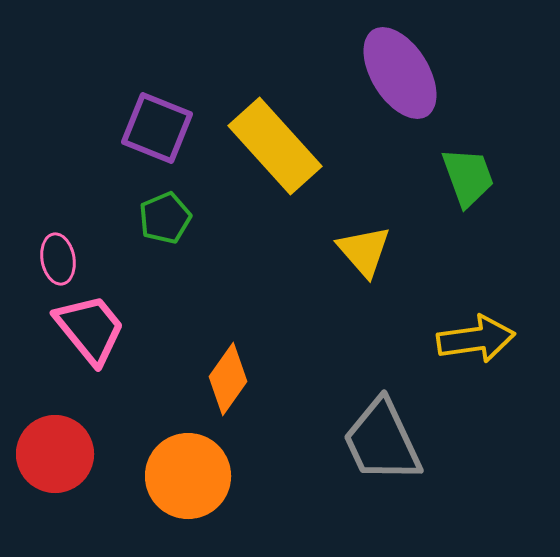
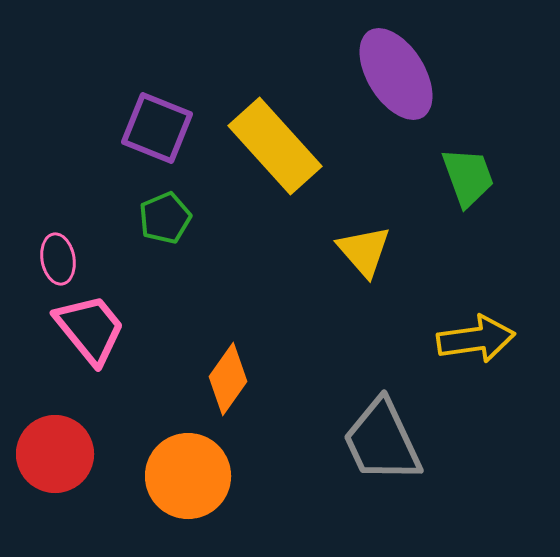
purple ellipse: moved 4 px left, 1 px down
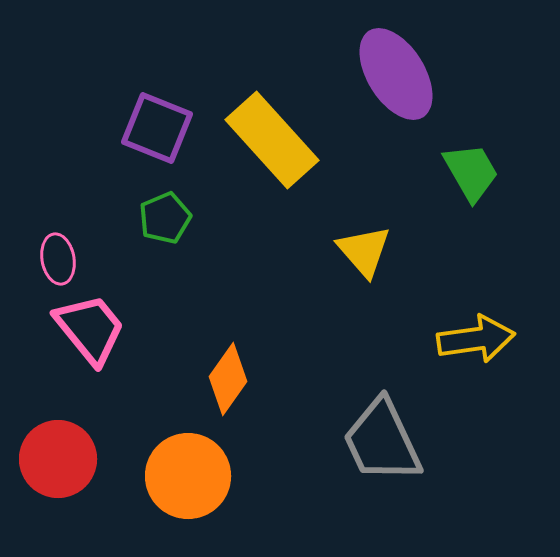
yellow rectangle: moved 3 px left, 6 px up
green trapezoid: moved 3 px right, 5 px up; rotated 10 degrees counterclockwise
red circle: moved 3 px right, 5 px down
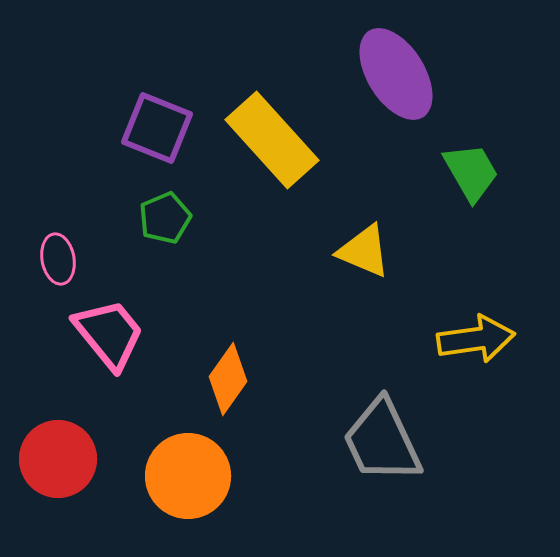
yellow triangle: rotated 26 degrees counterclockwise
pink trapezoid: moved 19 px right, 5 px down
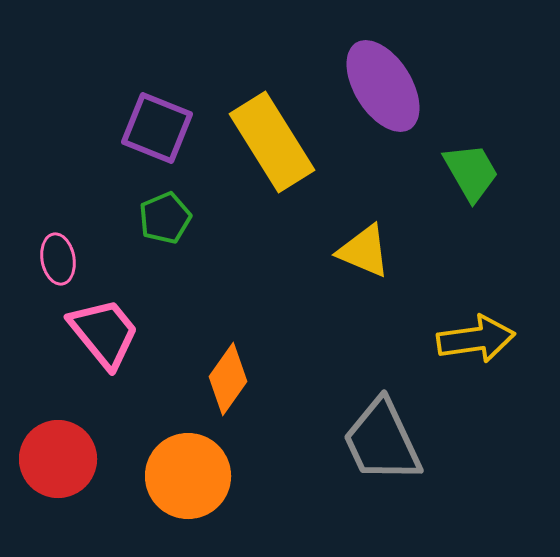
purple ellipse: moved 13 px left, 12 px down
yellow rectangle: moved 2 px down; rotated 10 degrees clockwise
pink trapezoid: moved 5 px left, 1 px up
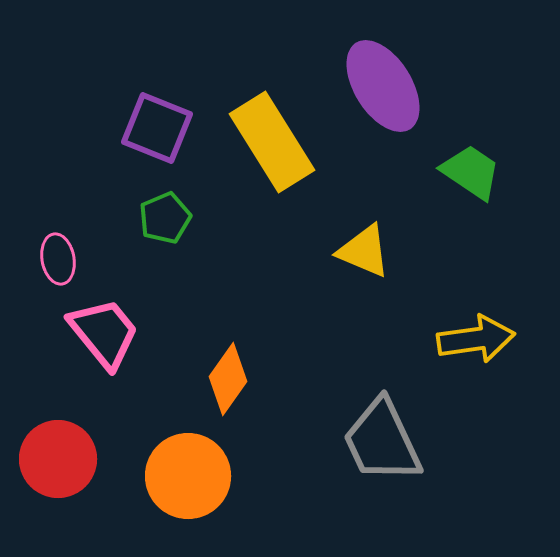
green trapezoid: rotated 26 degrees counterclockwise
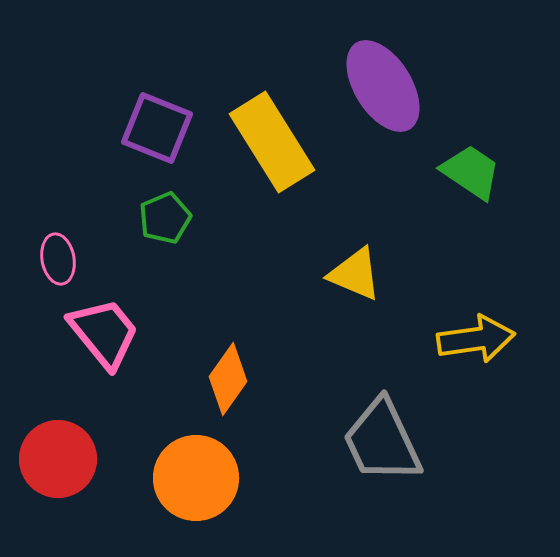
yellow triangle: moved 9 px left, 23 px down
orange circle: moved 8 px right, 2 px down
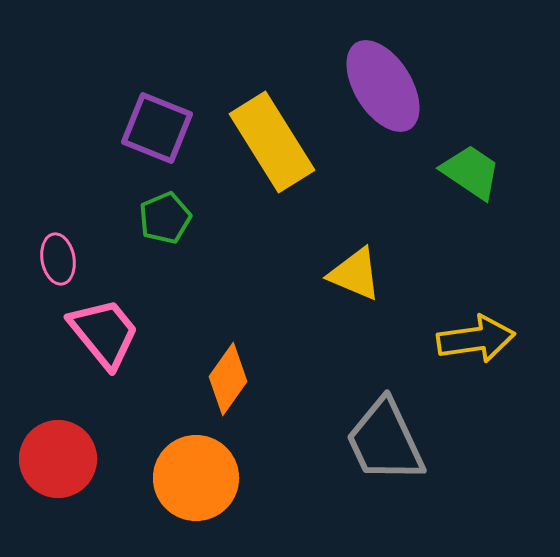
gray trapezoid: moved 3 px right
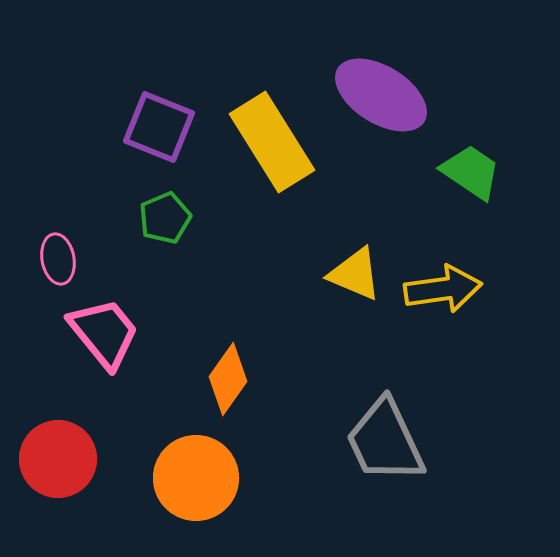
purple ellipse: moved 2 px left, 9 px down; rotated 26 degrees counterclockwise
purple square: moved 2 px right, 1 px up
yellow arrow: moved 33 px left, 50 px up
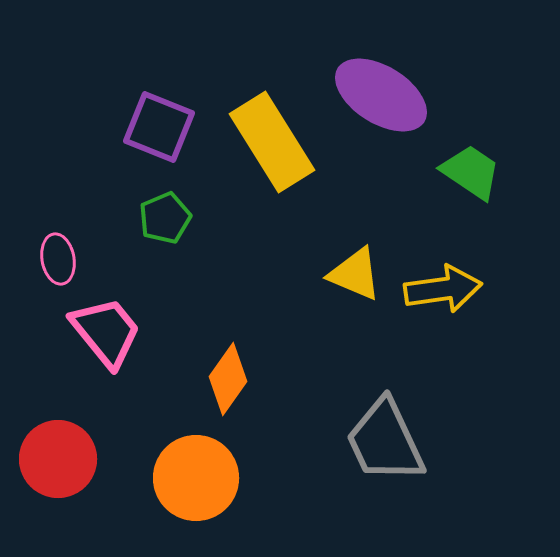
pink trapezoid: moved 2 px right, 1 px up
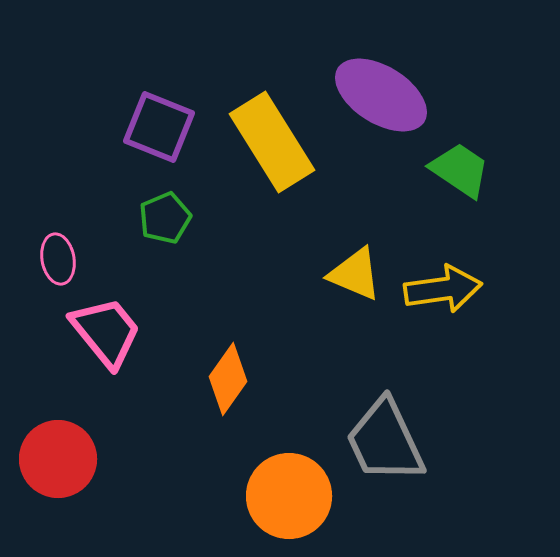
green trapezoid: moved 11 px left, 2 px up
orange circle: moved 93 px right, 18 px down
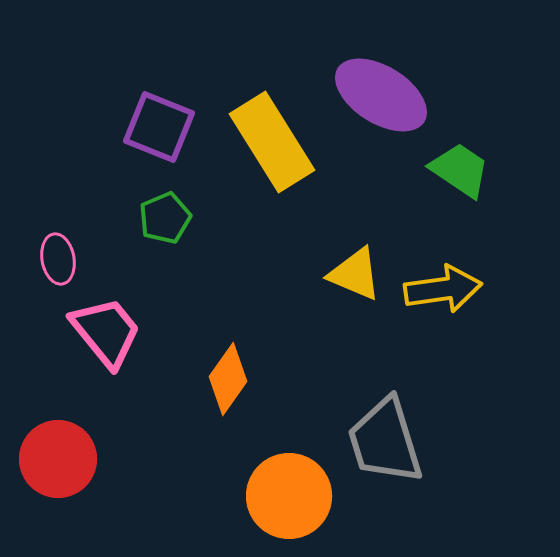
gray trapezoid: rotated 8 degrees clockwise
